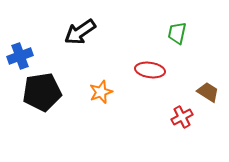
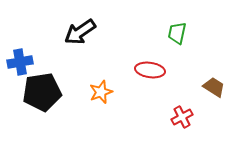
blue cross: moved 6 px down; rotated 10 degrees clockwise
brown trapezoid: moved 6 px right, 5 px up
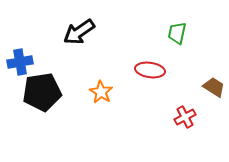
black arrow: moved 1 px left
orange star: rotated 20 degrees counterclockwise
red cross: moved 3 px right
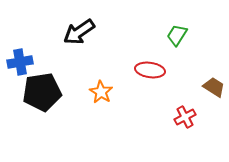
green trapezoid: moved 2 px down; rotated 20 degrees clockwise
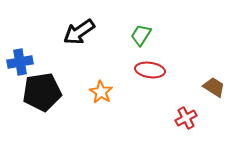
green trapezoid: moved 36 px left
red cross: moved 1 px right, 1 px down
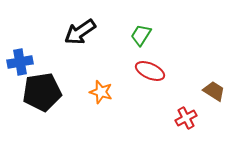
black arrow: moved 1 px right
red ellipse: moved 1 px down; rotated 16 degrees clockwise
brown trapezoid: moved 4 px down
orange star: rotated 15 degrees counterclockwise
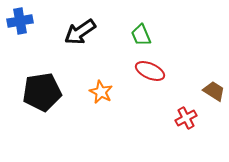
green trapezoid: rotated 55 degrees counterclockwise
blue cross: moved 41 px up
orange star: rotated 10 degrees clockwise
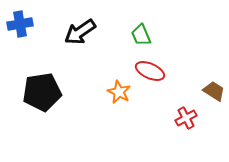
blue cross: moved 3 px down
orange star: moved 18 px right
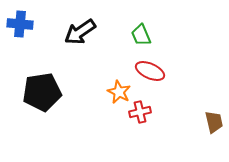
blue cross: rotated 15 degrees clockwise
brown trapezoid: moved 31 px down; rotated 45 degrees clockwise
red cross: moved 46 px left, 6 px up; rotated 15 degrees clockwise
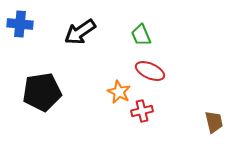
red cross: moved 2 px right, 1 px up
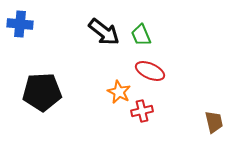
black arrow: moved 24 px right; rotated 108 degrees counterclockwise
black pentagon: rotated 6 degrees clockwise
